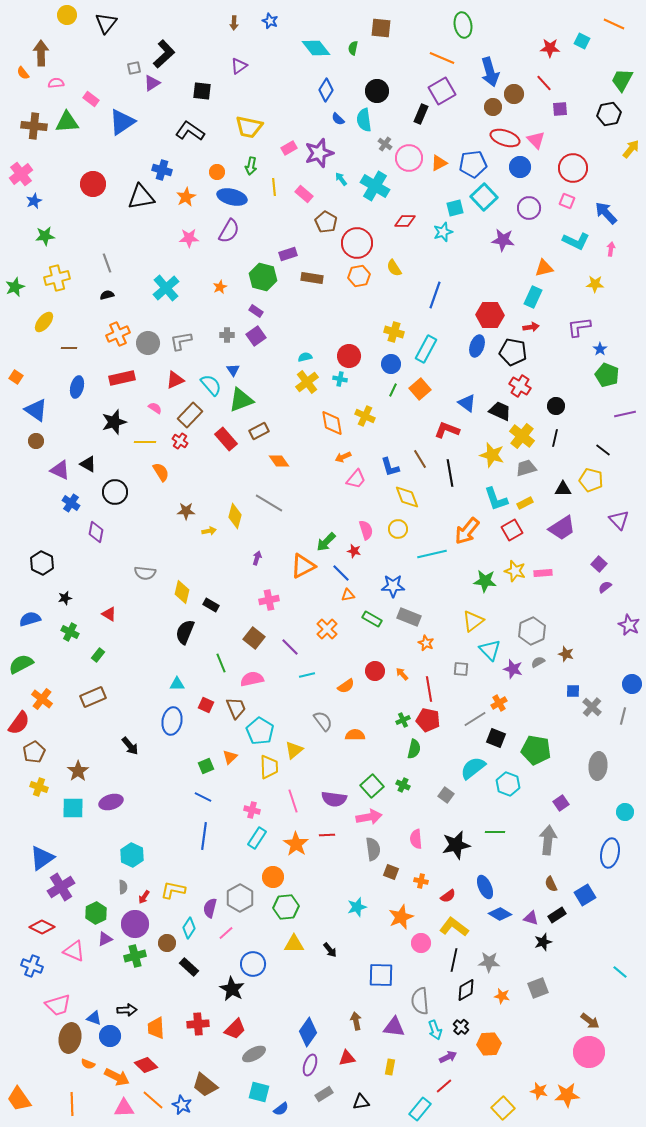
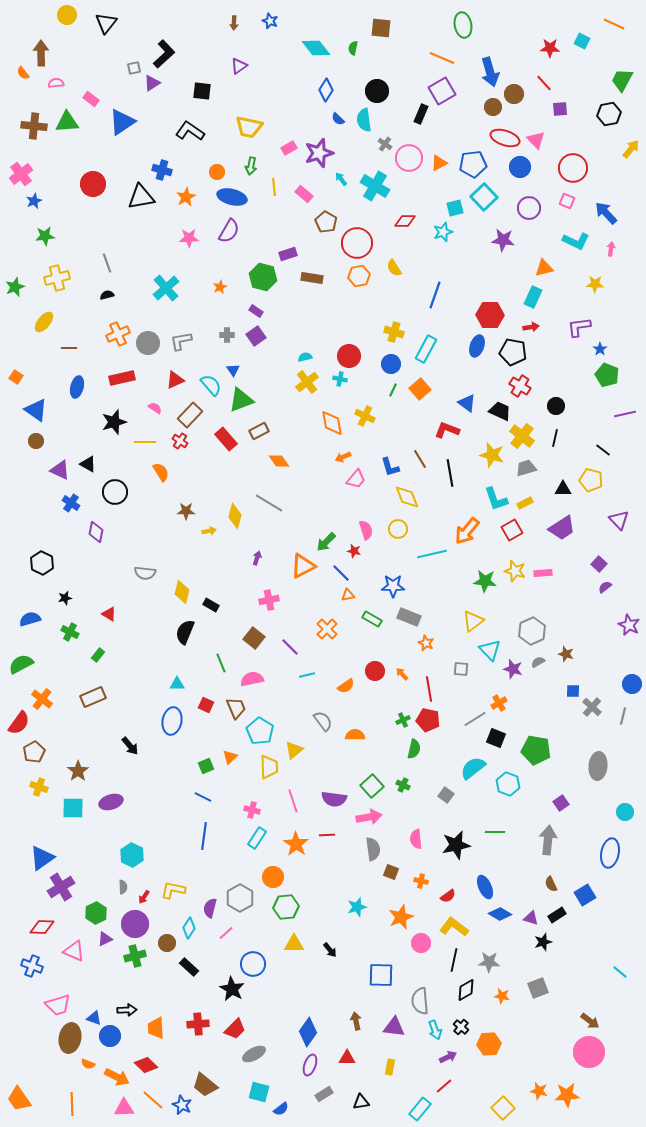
red diamond at (42, 927): rotated 25 degrees counterclockwise
red triangle at (347, 1058): rotated 12 degrees clockwise
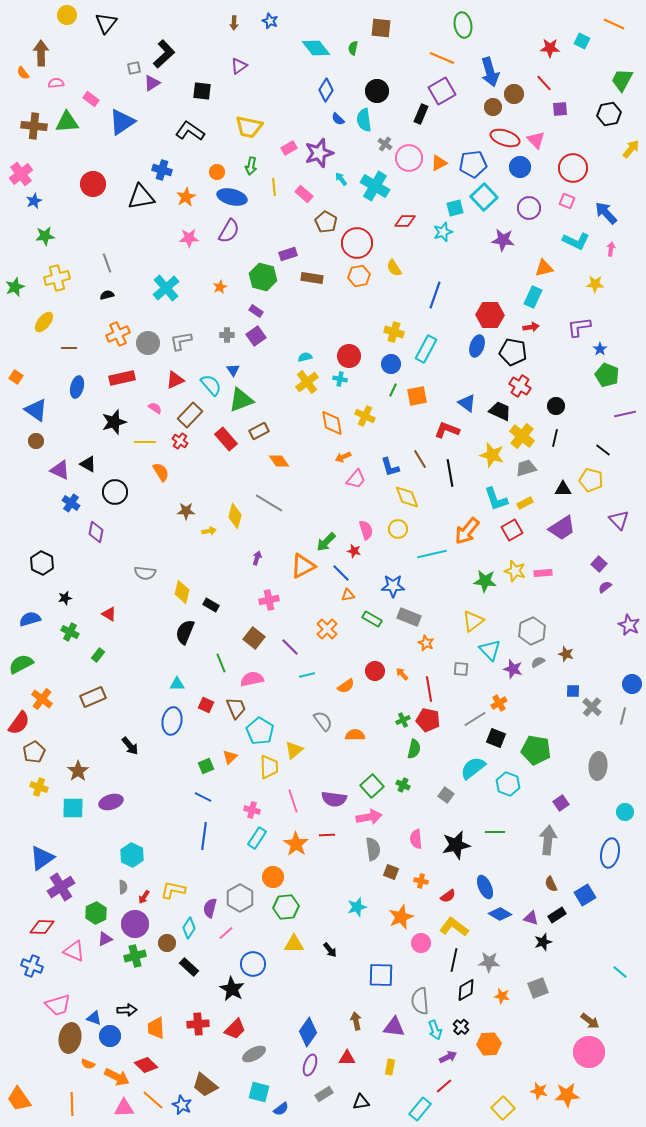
orange square at (420, 389): moved 3 px left, 7 px down; rotated 30 degrees clockwise
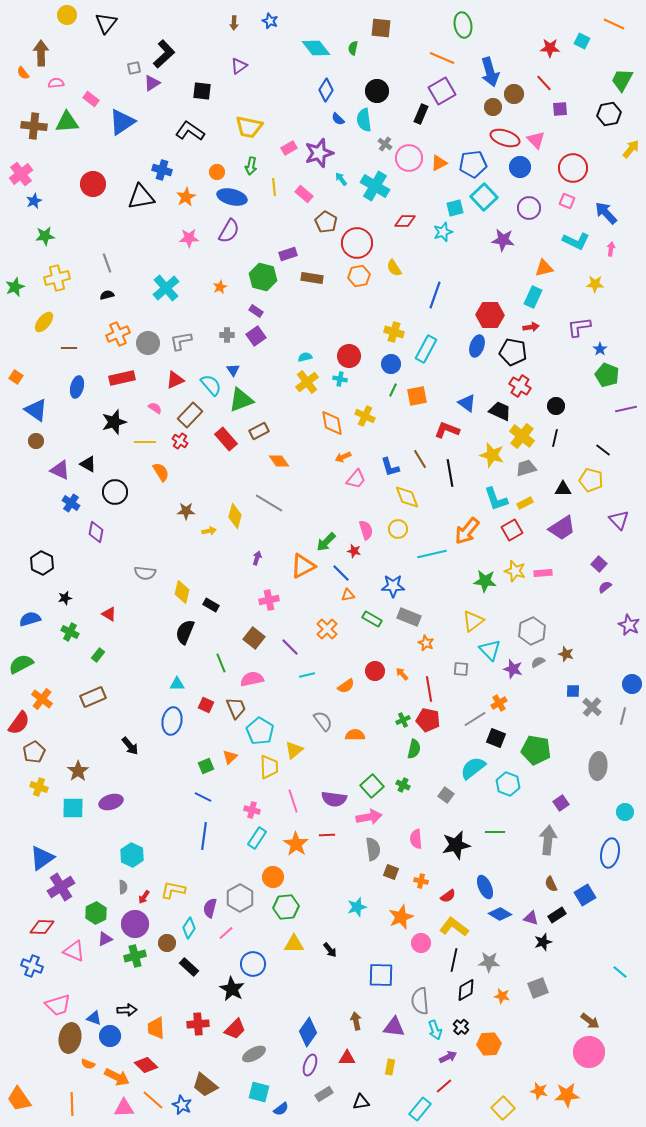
purple line at (625, 414): moved 1 px right, 5 px up
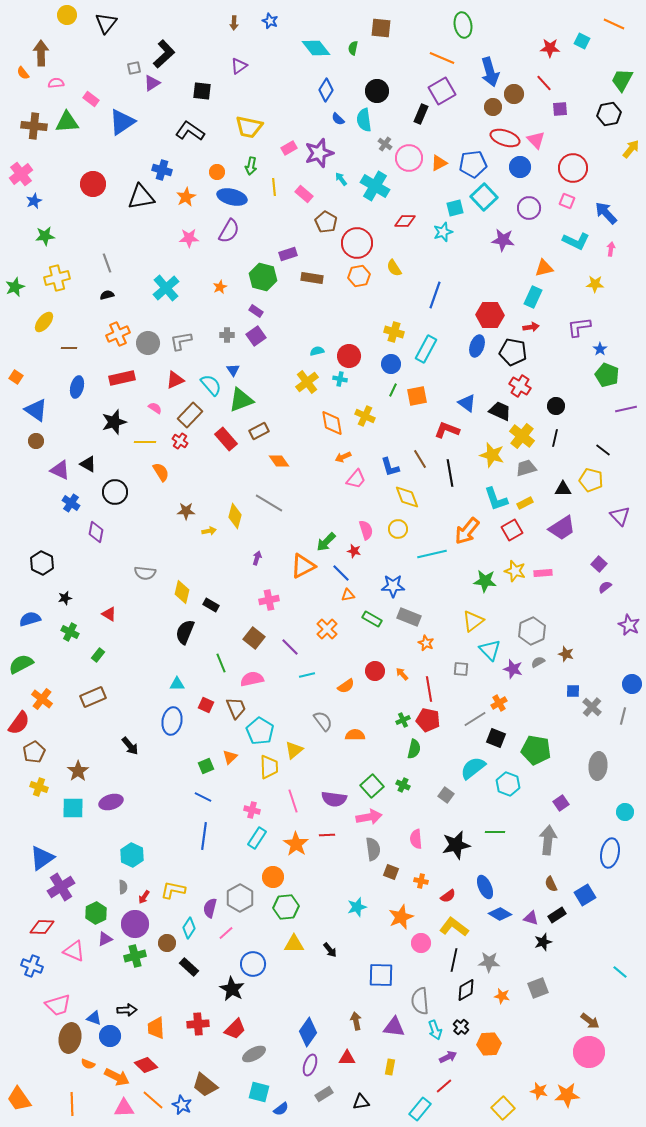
cyan semicircle at (305, 357): moved 12 px right, 6 px up
purple triangle at (619, 520): moved 1 px right, 4 px up
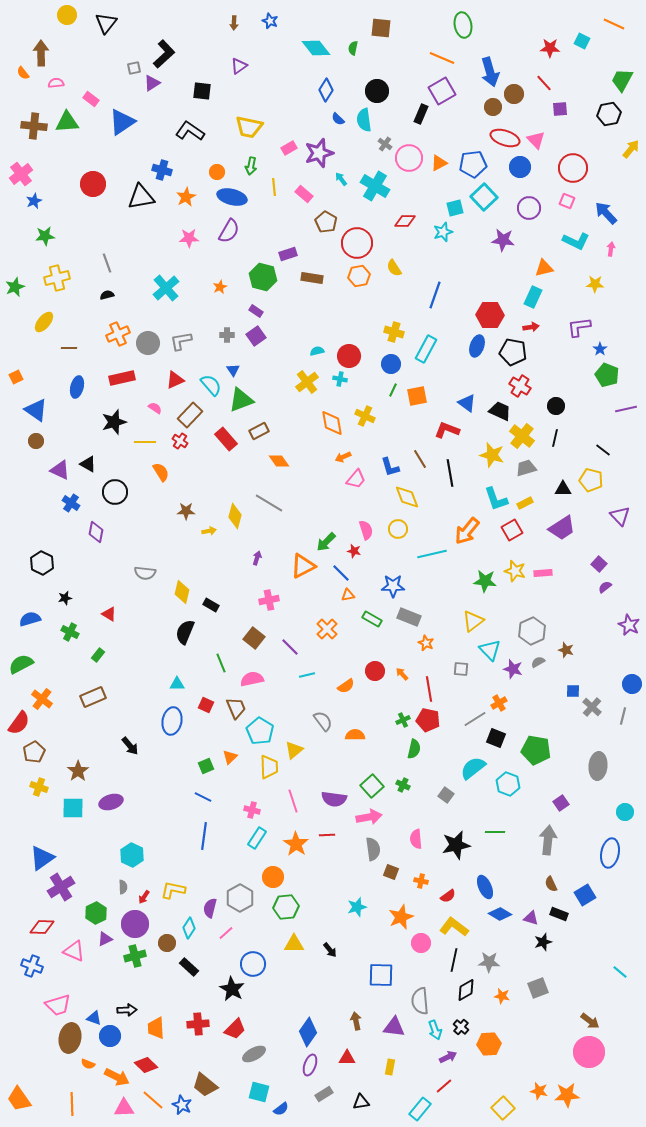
orange square at (16, 377): rotated 32 degrees clockwise
brown star at (566, 654): moved 4 px up
black rectangle at (557, 915): moved 2 px right, 1 px up; rotated 54 degrees clockwise
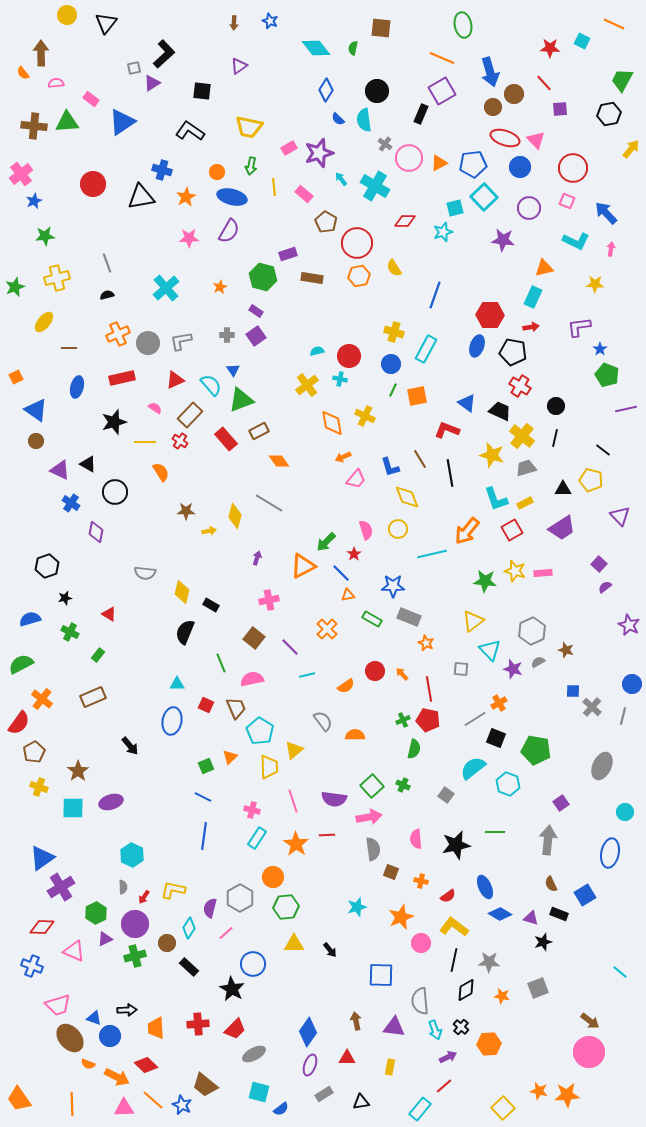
yellow cross at (307, 382): moved 3 px down
red star at (354, 551): moved 3 px down; rotated 24 degrees clockwise
black hexagon at (42, 563): moved 5 px right, 3 px down; rotated 15 degrees clockwise
gray ellipse at (598, 766): moved 4 px right; rotated 20 degrees clockwise
brown ellipse at (70, 1038): rotated 52 degrees counterclockwise
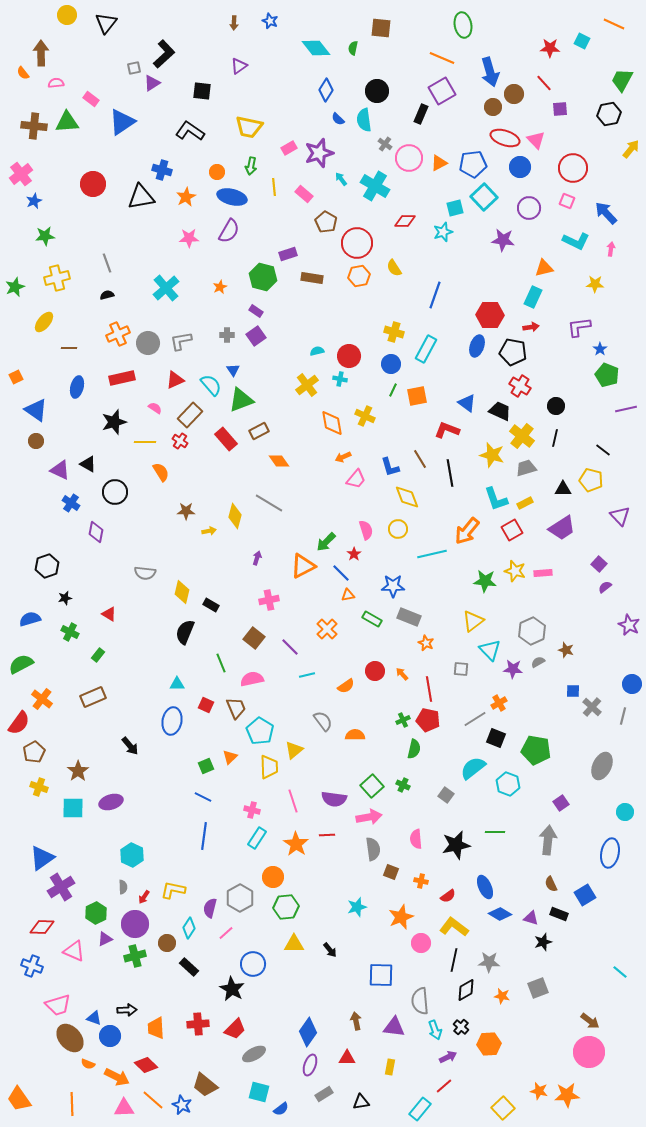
purple star at (513, 669): rotated 12 degrees counterclockwise
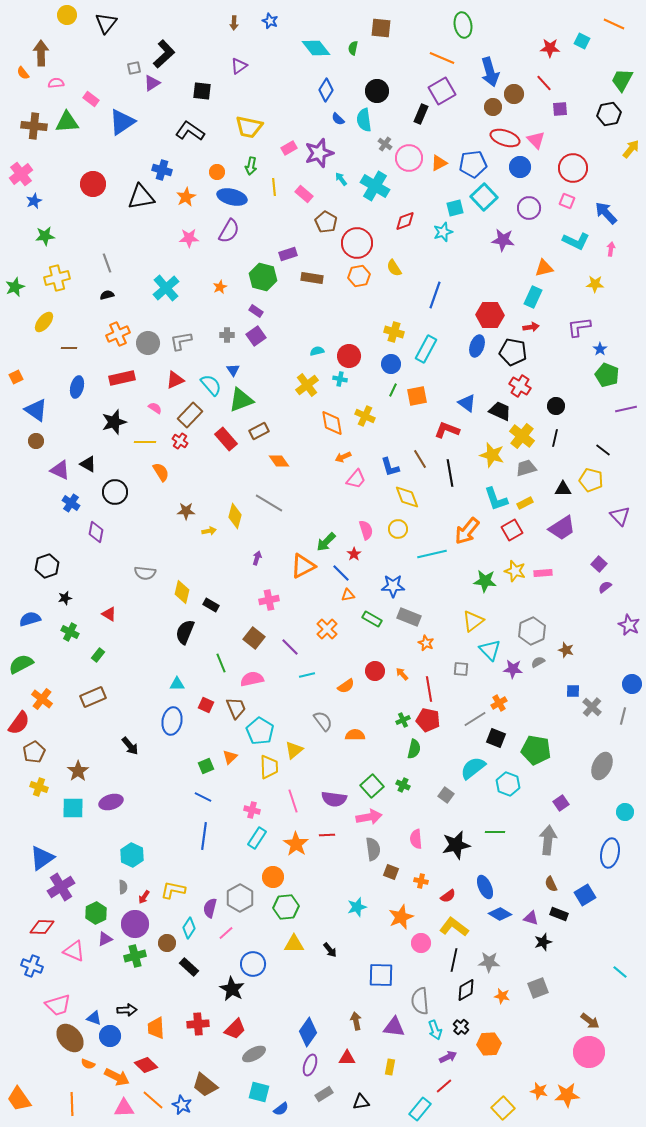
red diamond at (405, 221): rotated 20 degrees counterclockwise
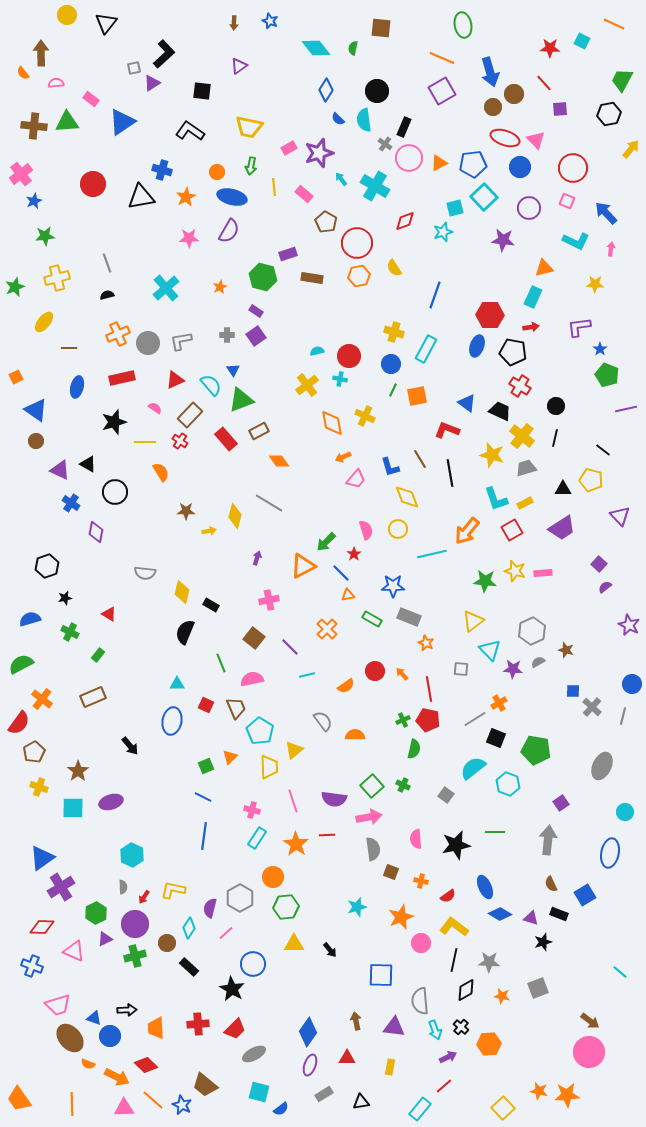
black rectangle at (421, 114): moved 17 px left, 13 px down
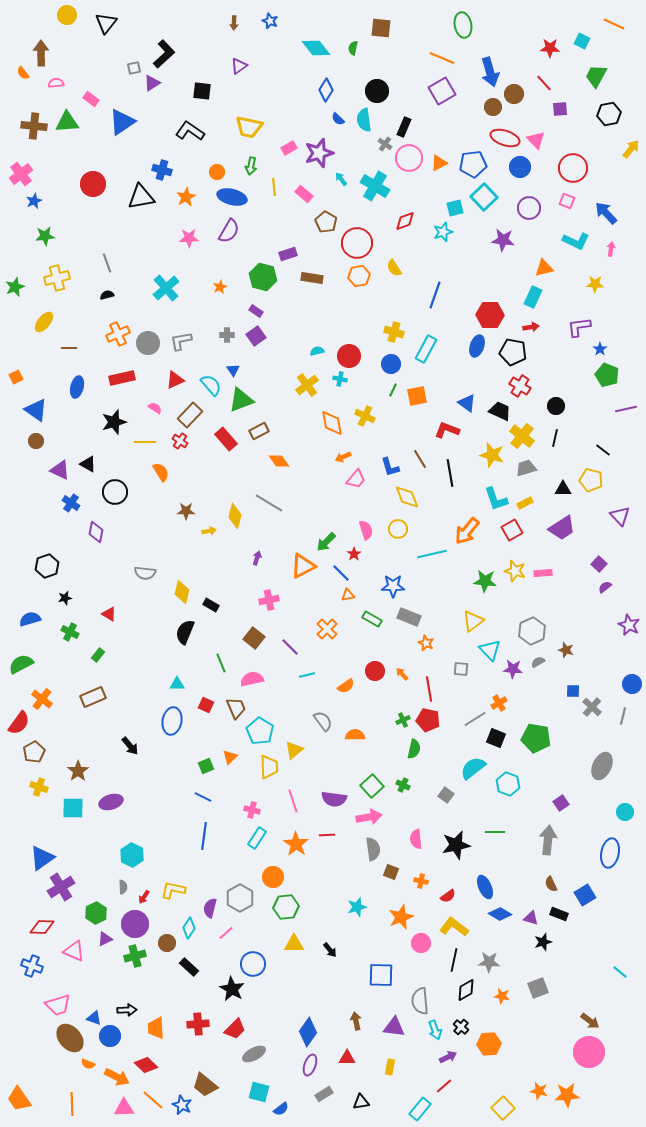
green trapezoid at (622, 80): moved 26 px left, 4 px up
green pentagon at (536, 750): moved 12 px up
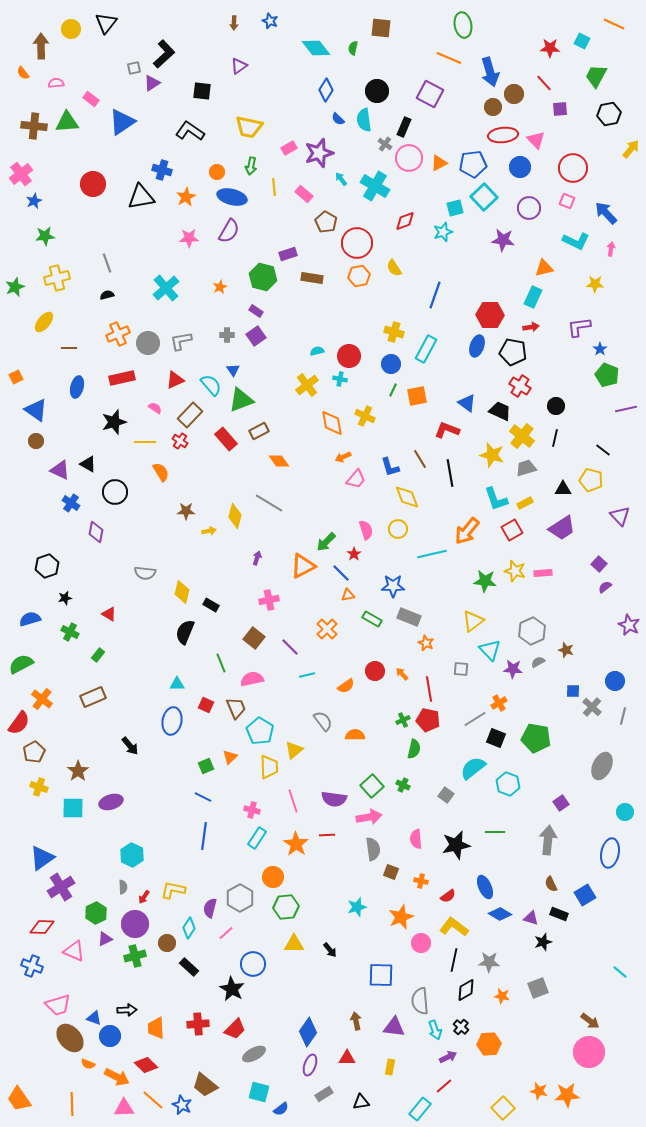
yellow circle at (67, 15): moved 4 px right, 14 px down
brown arrow at (41, 53): moved 7 px up
orange line at (442, 58): moved 7 px right
purple square at (442, 91): moved 12 px left, 3 px down; rotated 32 degrees counterclockwise
red ellipse at (505, 138): moved 2 px left, 3 px up; rotated 24 degrees counterclockwise
blue circle at (632, 684): moved 17 px left, 3 px up
